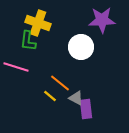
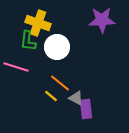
white circle: moved 24 px left
yellow line: moved 1 px right
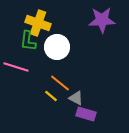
purple rectangle: moved 5 px down; rotated 66 degrees counterclockwise
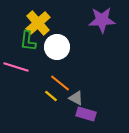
yellow cross: rotated 30 degrees clockwise
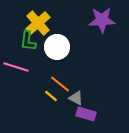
orange line: moved 1 px down
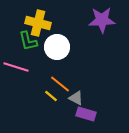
yellow cross: rotated 35 degrees counterclockwise
green L-shape: rotated 20 degrees counterclockwise
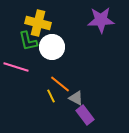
purple star: moved 1 px left
white circle: moved 5 px left
yellow line: rotated 24 degrees clockwise
purple rectangle: moved 1 px left, 1 px down; rotated 36 degrees clockwise
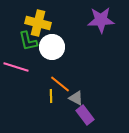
yellow line: rotated 24 degrees clockwise
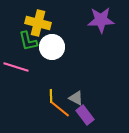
orange line: moved 25 px down
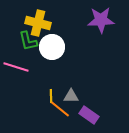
gray triangle: moved 5 px left, 2 px up; rotated 28 degrees counterclockwise
purple rectangle: moved 4 px right; rotated 18 degrees counterclockwise
